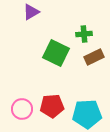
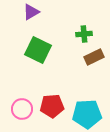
green square: moved 18 px left, 3 px up
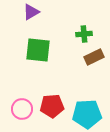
green square: rotated 20 degrees counterclockwise
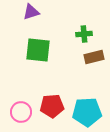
purple triangle: rotated 12 degrees clockwise
brown rectangle: rotated 12 degrees clockwise
pink circle: moved 1 px left, 3 px down
cyan pentagon: moved 2 px up
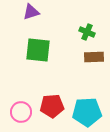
green cross: moved 3 px right, 2 px up; rotated 28 degrees clockwise
brown rectangle: rotated 12 degrees clockwise
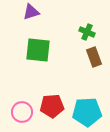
brown rectangle: rotated 72 degrees clockwise
pink circle: moved 1 px right
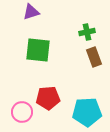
green cross: rotated 35 degrees counterclockwise
red pentagon: moved 4 px left, 8 px up
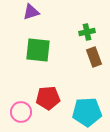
pink circle: moved 1 px left
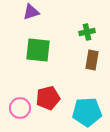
brown rectangle: moved 2 px left, 3 px down; rotated 30 degrees clockwise
red pentagon: rotated 10 degrees counterclockwise
pink circle: moved 1 px left, 4 px up
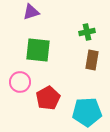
red pentagon: rotated 15 degrees counterclockwise
pink circle: moved 26 px up
